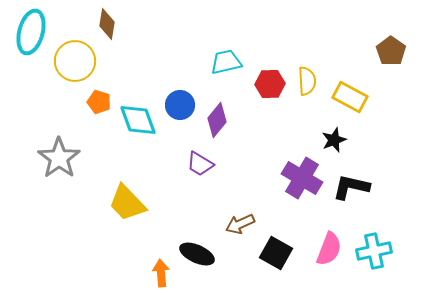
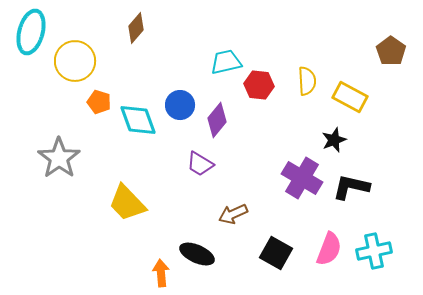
brown diamond: moved 29 px right, 4 px down; rotated 32 degrees clockwise
red hexagon: moved 11 px left, 1 px down; rotated 8 degrees clockwise
brown arrow: moved 7 px left, 10 px up
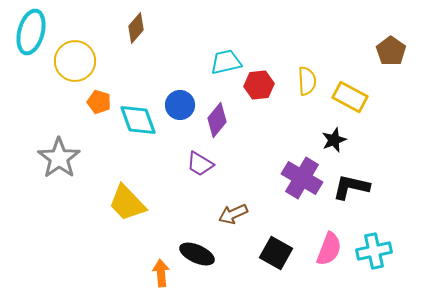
red hexagon: rotated 12 degrees counterclockwise
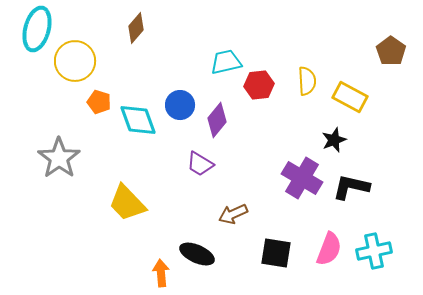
cyan ellipse: moved 6 px right, 3 px up
black square: rotated 20 degrees counterclockwise
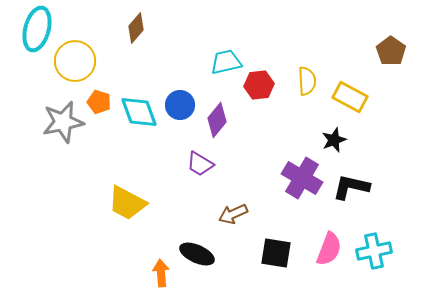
cyan diamond: moved 1 px right, 8 px up
gray star: moved 4 px right, 36 px up; rotated 24 degrees clockwise
yellow trapezoid: rotated 18 degrees counterclockwise
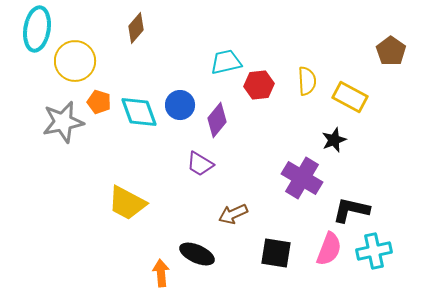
cyan ellipse: rotated 6 degrees counterclockwise
black L-shape: moved 23 px down
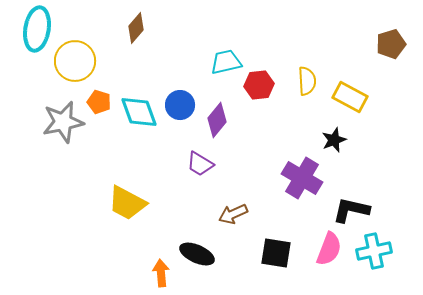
brown pentagon: moved 7 px up; rotated 20 degrees clockwise
